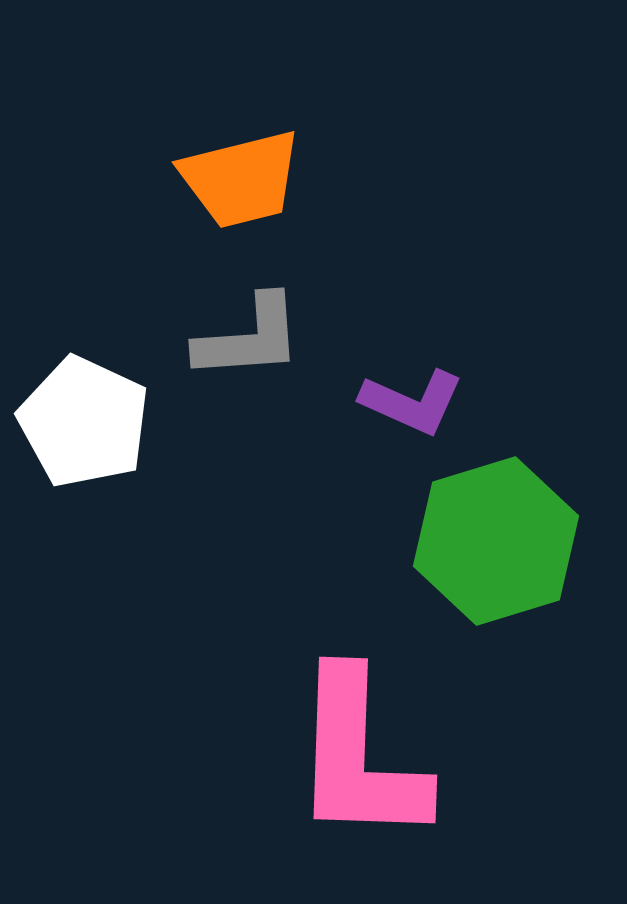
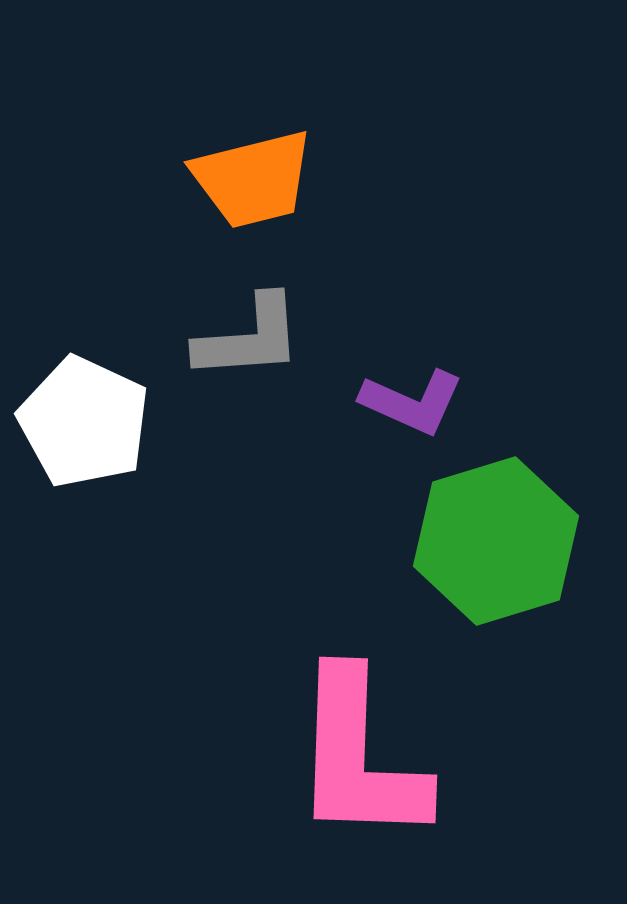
orange trapezoid: moved 12 px right
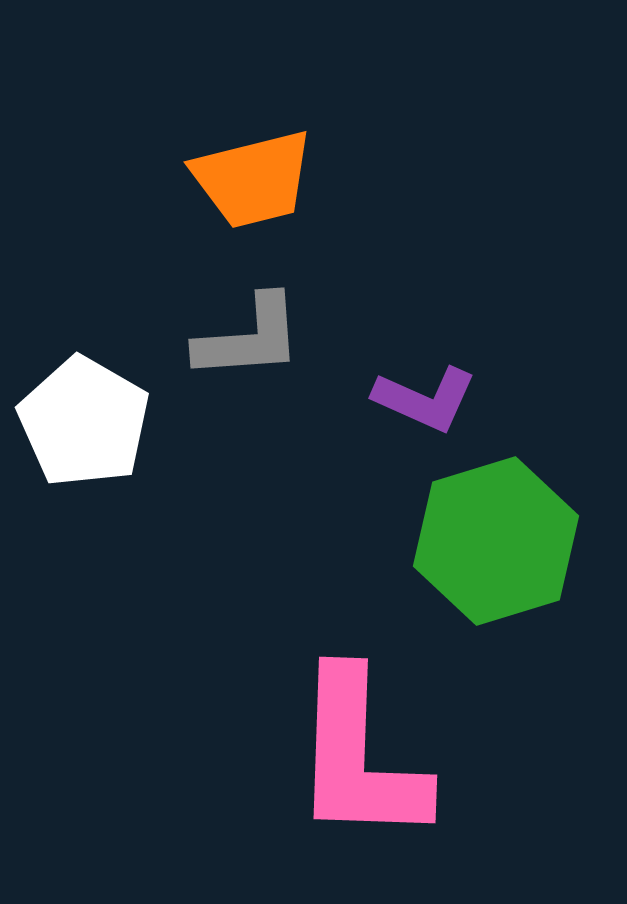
purple L-shape: moved 13 px right, 3 px up
white pentagon: rotated 5 degrees clockwise
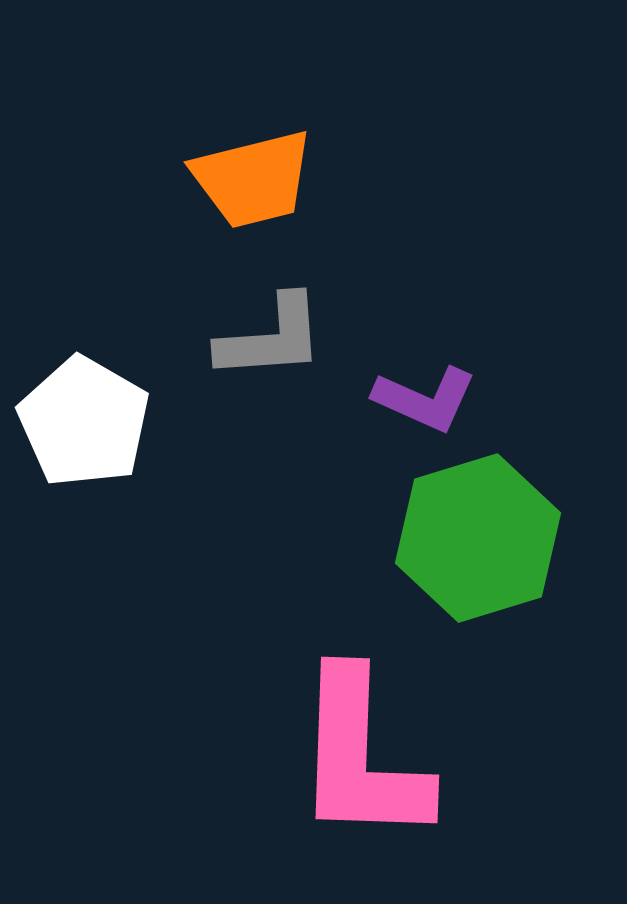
gray L-shape: moved 22 px right
green hexagon: moved 18 px left, 3 px up
pink L-shape: moved 2 px right
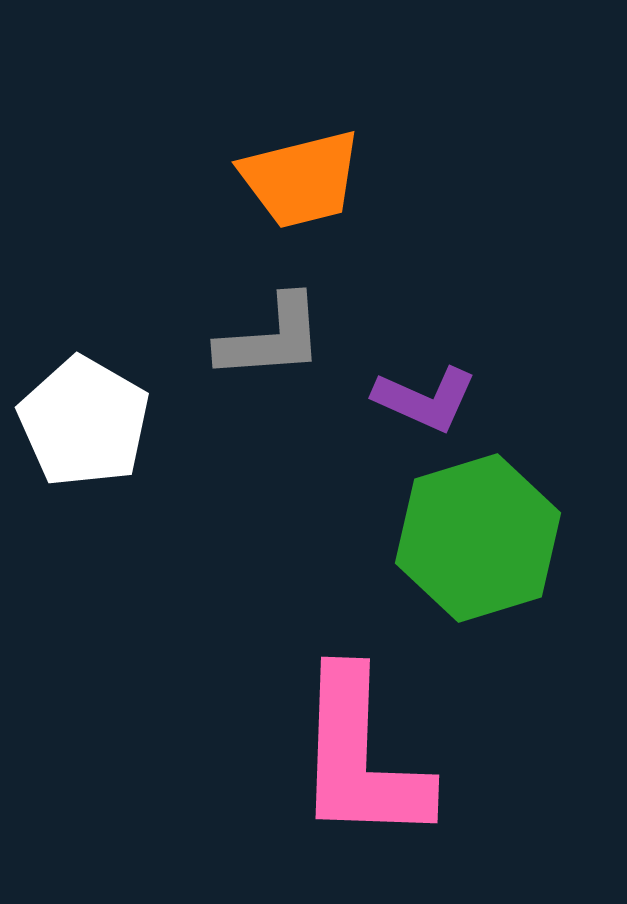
orange trapezoid: moved 48 px right
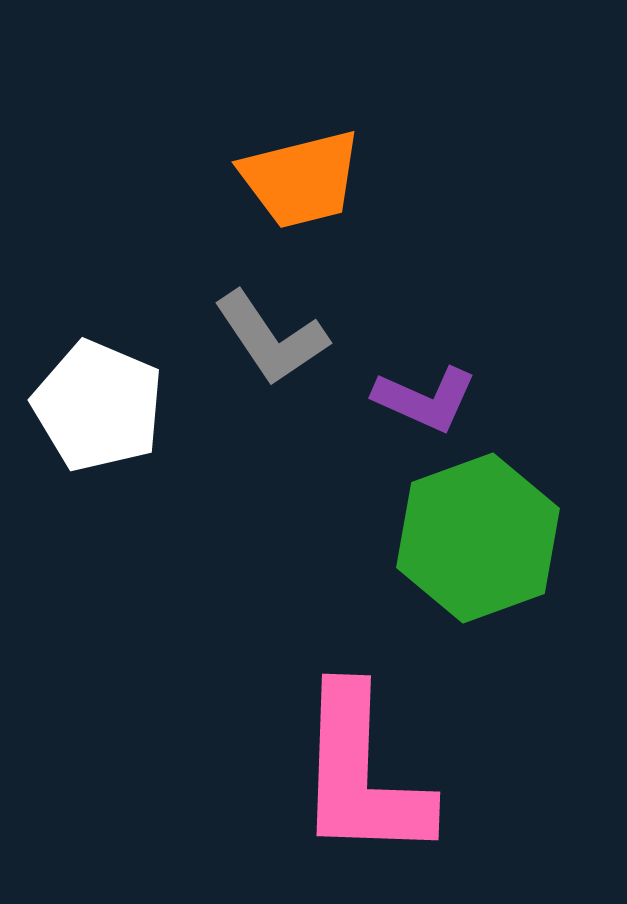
gray L-shape: rotated 60 degrees clockwise
white pentagon: moved 14 px right, 16 px up; rotated 7 degrees counterclockwise
green hexagon: rotated 3 degrees counterclockwise
pink L-shape: moved 1 px right, 17 px down
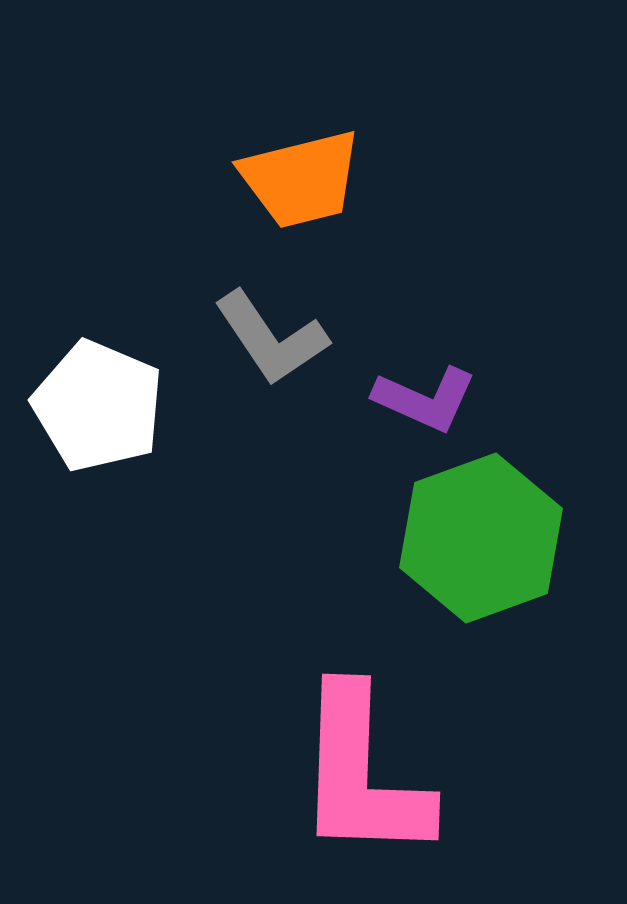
green hexagon: moved 3 px right
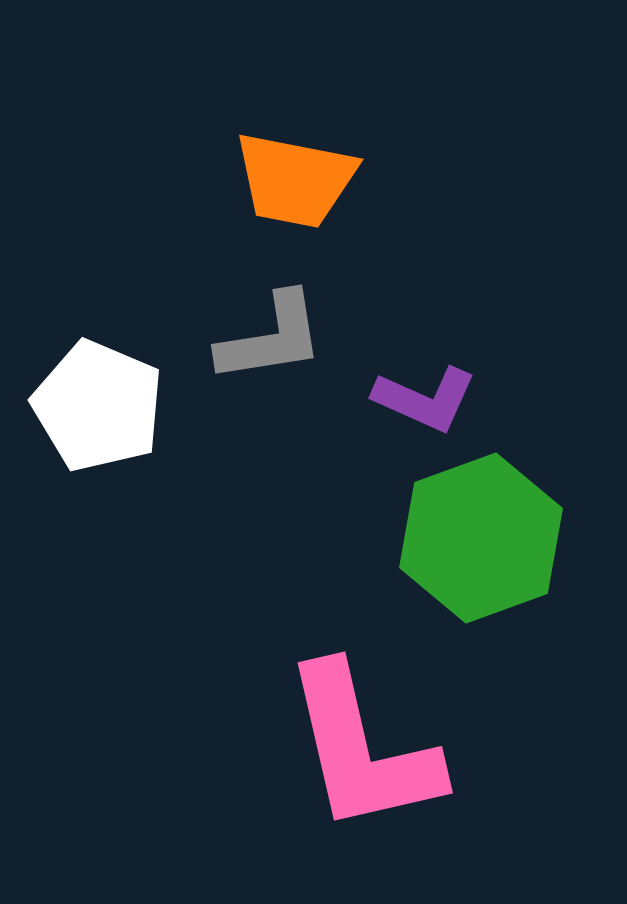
orange trapezoid: moved 6 px left, 1 px down; rotated 25 degrees clockwise
gray L-shape: rotated 65 degrees counterclockwise
pink L-shape: moved 25 px up; rotated 15 degrees counterclockwise
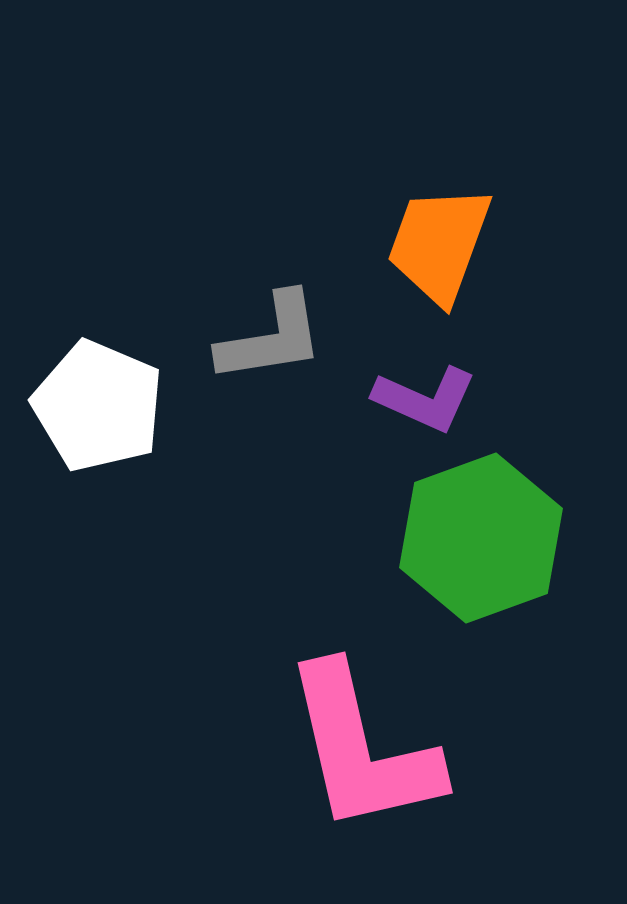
orange trapezoid: moved 144 px right, 64 px down; rotated 99 degrees clockwise
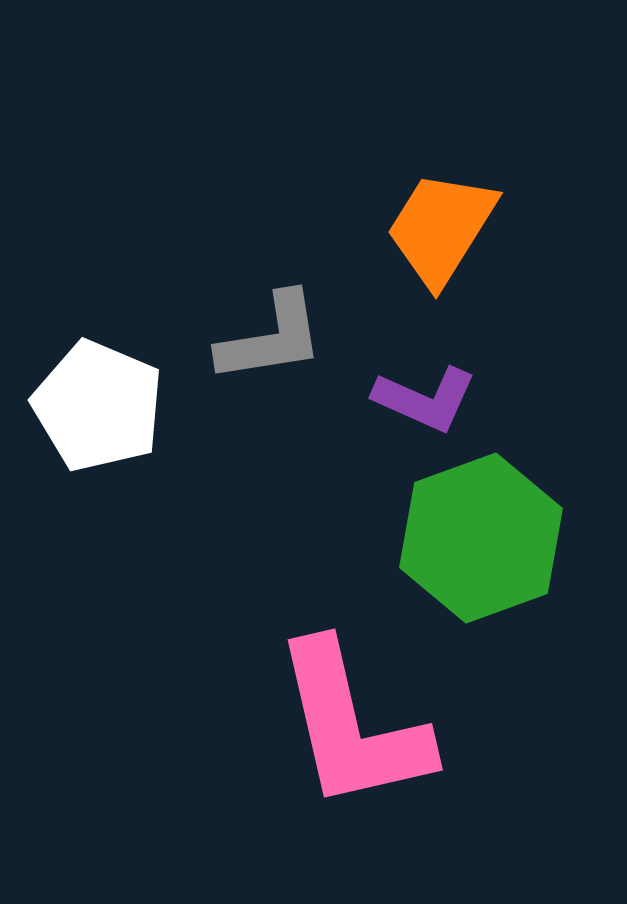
orange trapezoid: moved 2 px right, 16 px up; rotated 12 degrees clockwise
pink L-shape: moved 10 px left, 23 px up
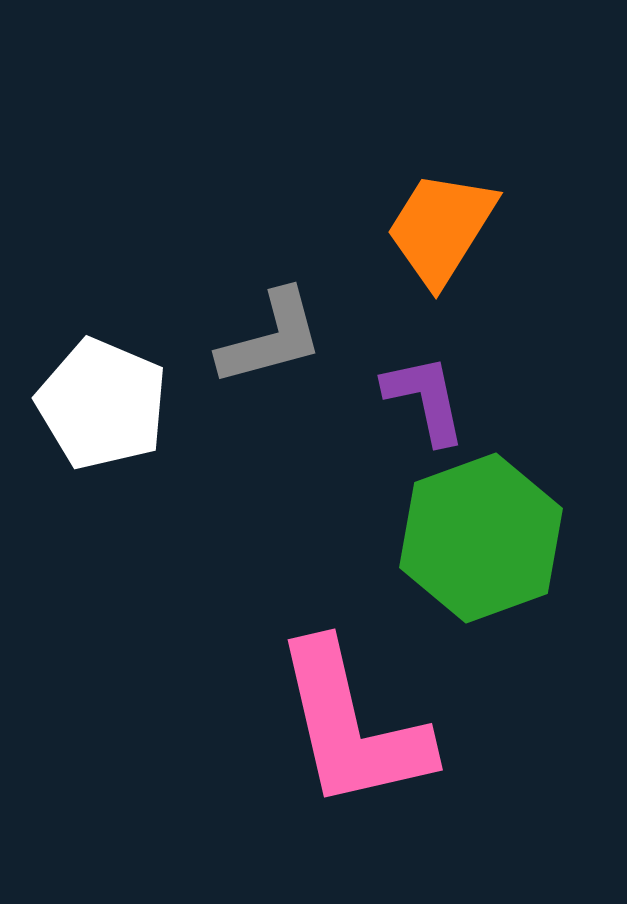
gray L-shape: rotated 6 degrees counterclockwise
purple L-shape: rotated 126 degrees counterclockwise
white pentagon: moved 4 px right, 2 px up
